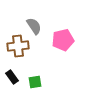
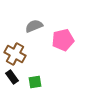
gray semicircle: rotated 78 degrees counterclockwise
brown cross: moved 3 px left, 8 px down; rotated 35 degrees clockwise
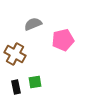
gray semicircle: moved 1 px left, 2 px up
black rectangle: moved 4 px right, 10 px down; rotated 24 degrees clockwise
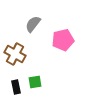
gray semicircle: rotated 30 degrees counterclockwise
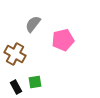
black rectangle: rotated 16 degrees counterclockwise
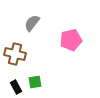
gray semicircle: moved 1 px left, 1 px up
pink pentagon: moved 8 px right
brown cross: rotated 15 degrees counterclockwise
